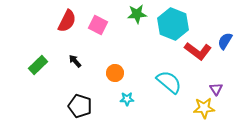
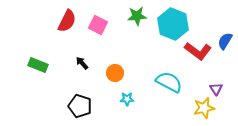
green star: moved 2 px down
black arrow: moved 7 px right, 2 px down
green rectangle: rotated 66 degrees clockwise
cyan semicircle: rotated 12 degrees counterclockwise
yellow star: rotated 10 degrees counterclockwise
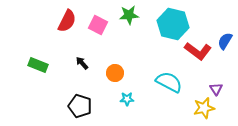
green star: moved 8 px left, 1 px up
cyan hexagon: rotated 8 degrees counterclockwise
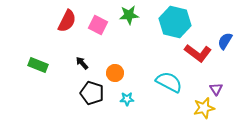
cyan hexagon: moved 2 px right, 2 px up
red L-shape: moved 2 px down
black pentagon: moved 12 px right, 13 px up
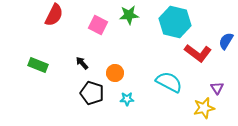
red semicircle: moved 13 px left, 6 px up
blue semicircle: moved 1 px right
purple triangle: moved 1 px right, 1 px up
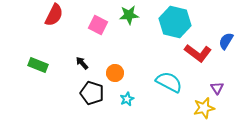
cyan star: rotated 24 degrees counterclockwise
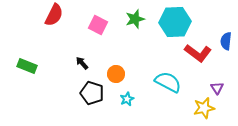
green star: moved 6 px right, 4 px down; rotated 12 degrees counterclockwise
cyan hexagon: rotated 16 degrees counterclockwise
blue semicircle: rotated 24 degrees counterclockwise
green rectangle: moved 11 px left, 1 px down
orange circle: moved 1 px right, 1 px down
cyan semicircle: moved 1 px left
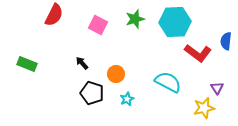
green rectangle: moved 2 px up
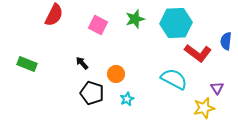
cyan hexagon: moved 1 px right, 1 px down
cyan semicircle: moved 6 px right, 3 px up
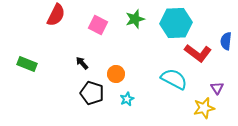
red semicircle: moved 2 px right
